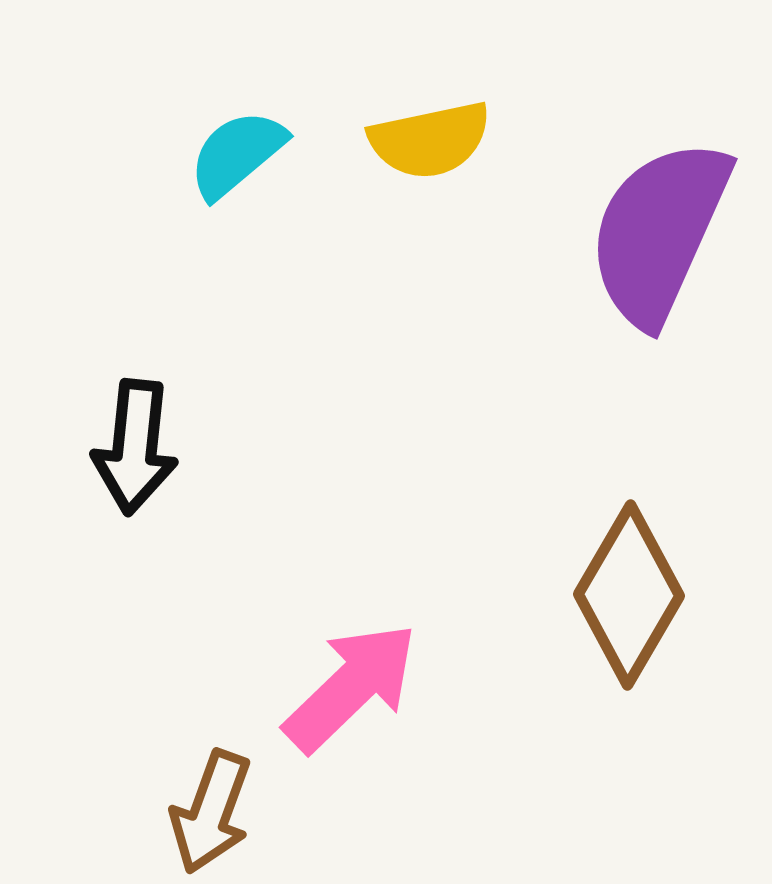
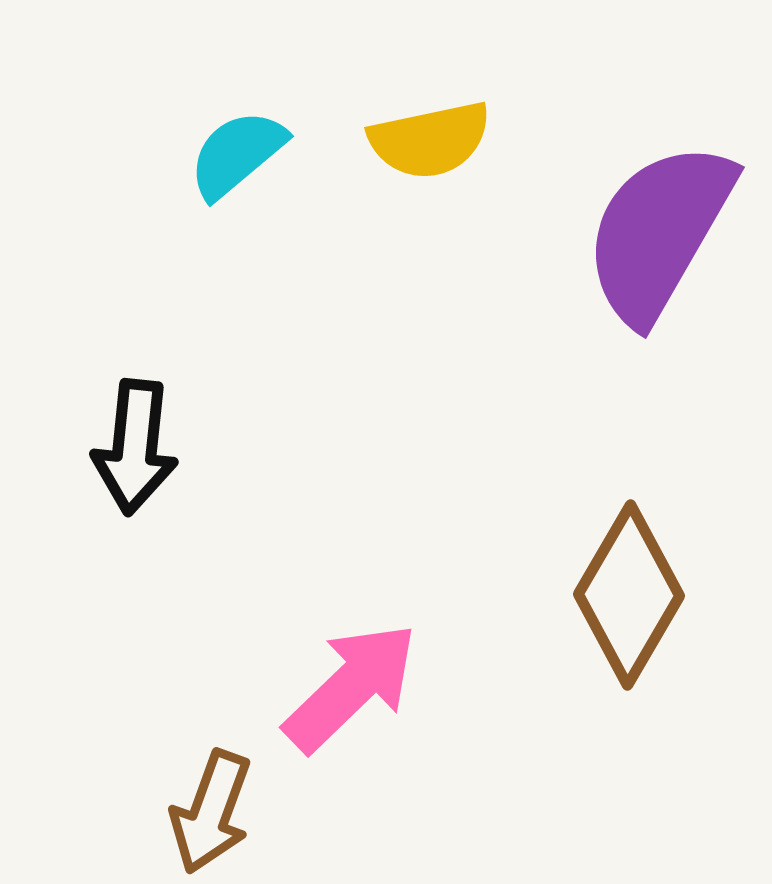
purple semicircle: rotated 6 degrees clockwise
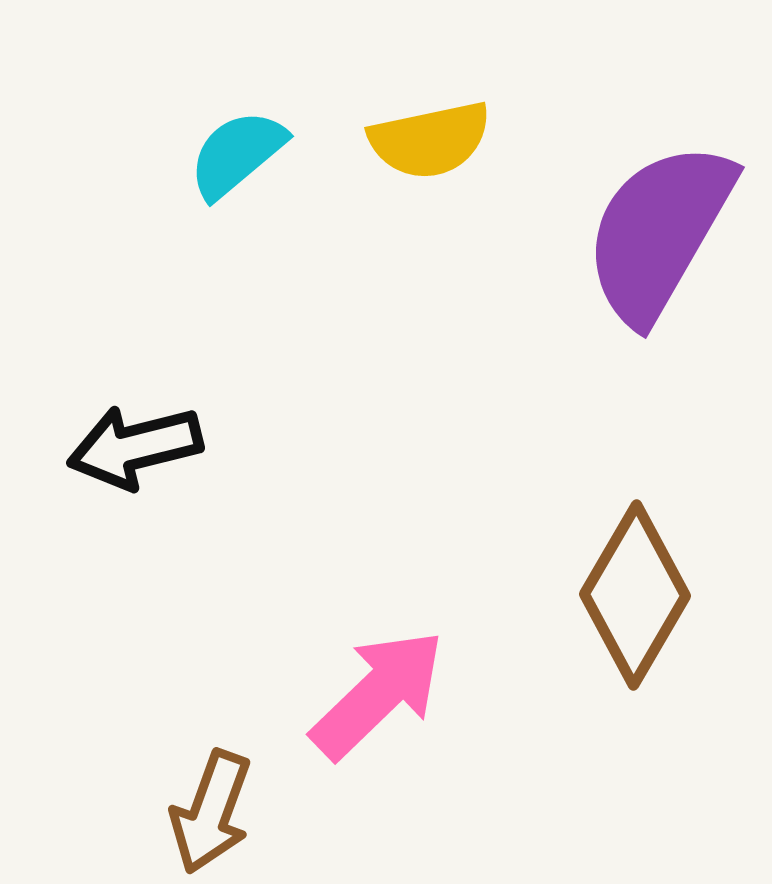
black arrow: rotated 70 degrees clockwise
brown diamond: moved 6 px right
pink arrow: moved 27 px right, 7 px down
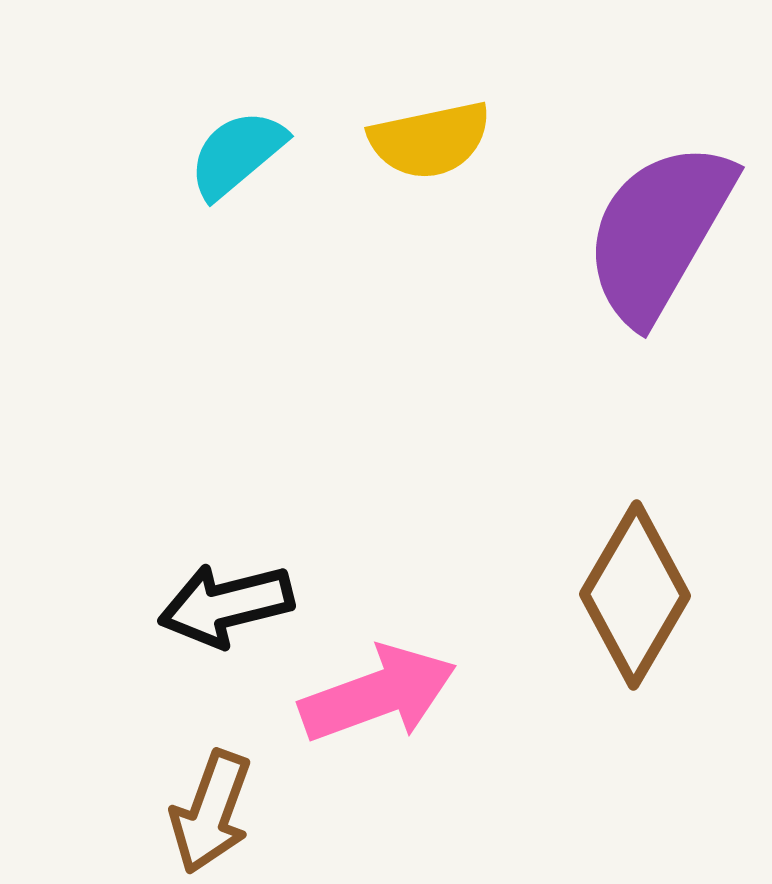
black arrow: moved 91 px right, 158 px down
pink arrow: rotated 24 degrees clockwise
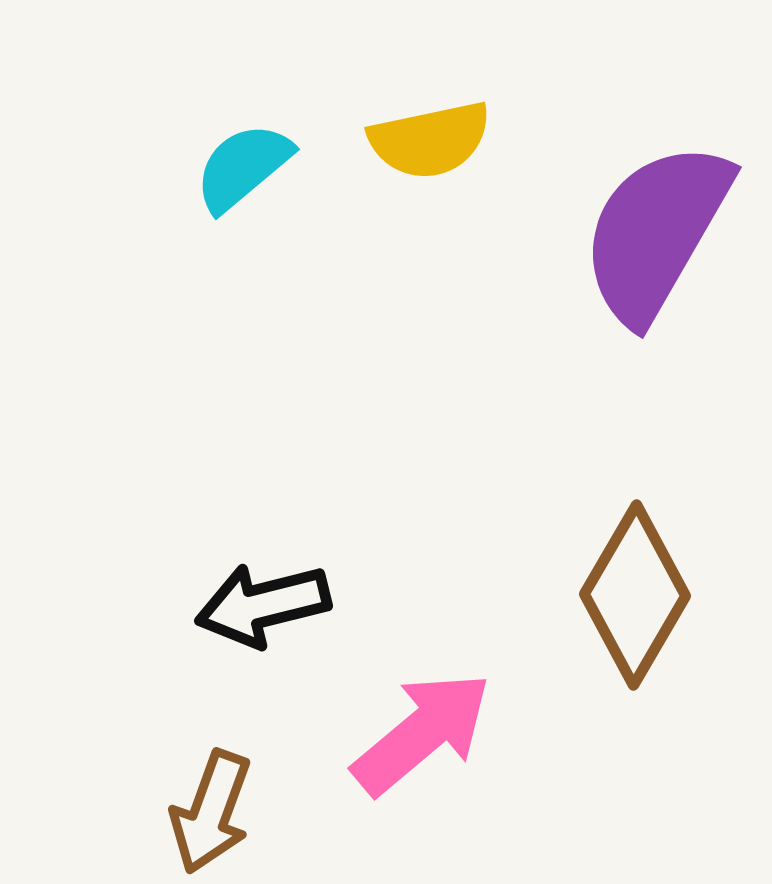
cyan semicircle: moved 6 px right, 13 px down
purple semicircle: moved 3 px left
black arrow: moved 37 px right
pink arrow: moved 44 px right, 39 px down; rotated 20 degrees counterclockwise
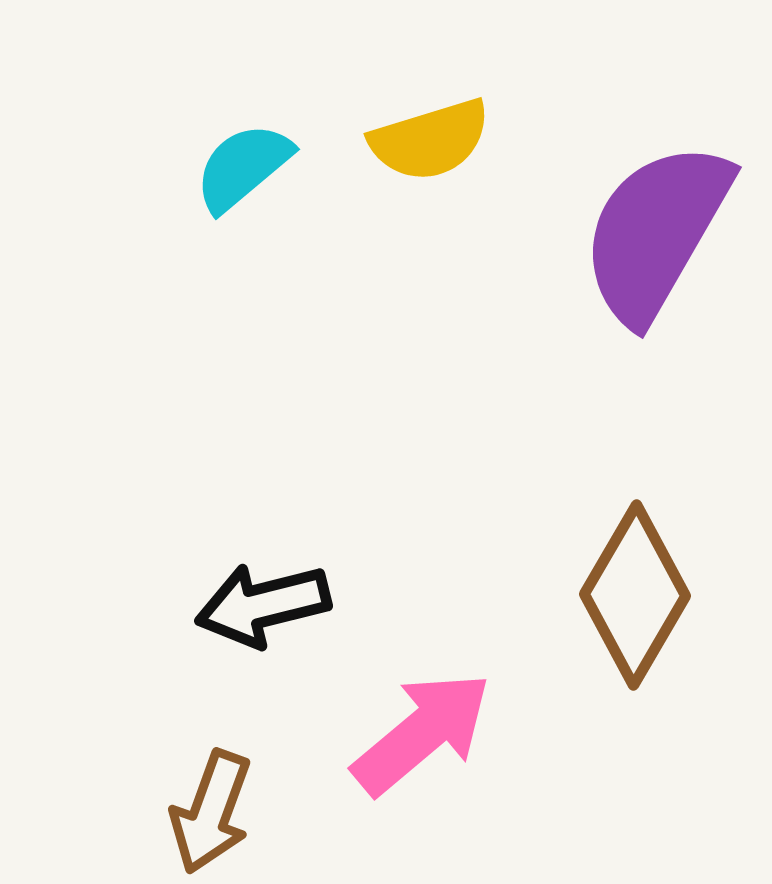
yellow semicircle: rotated 5 degrees counterclockwise
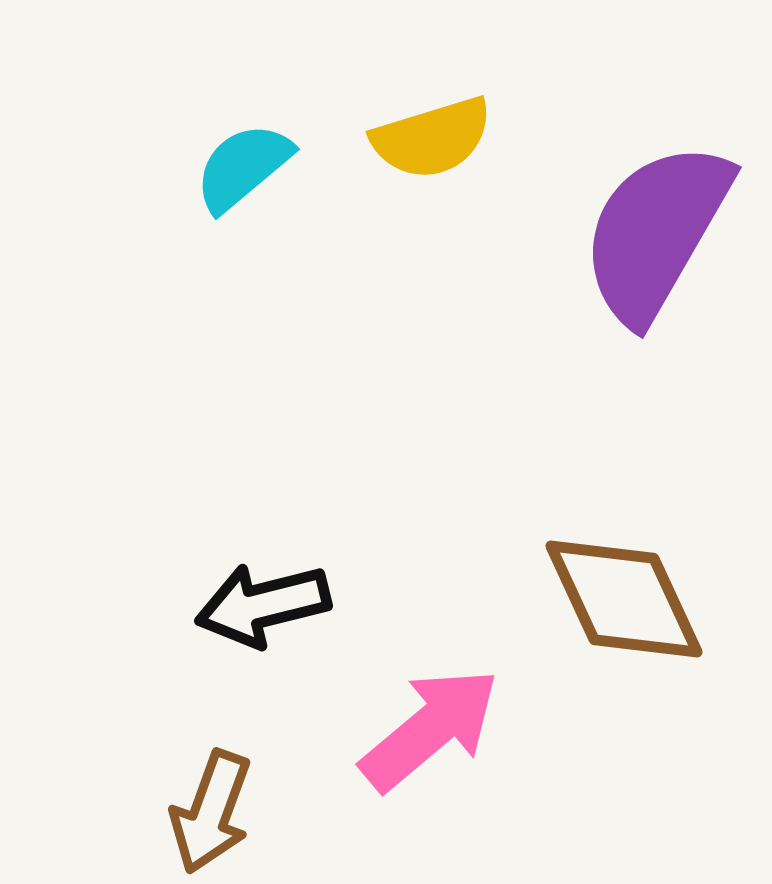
yellow semicircle: moved 2 px right, 2 px up
brown diamond: moved 11 px left, 4 px down; rotated 55 degrees counterclockwise
pink arrow: moved 8 px right, 4 px up
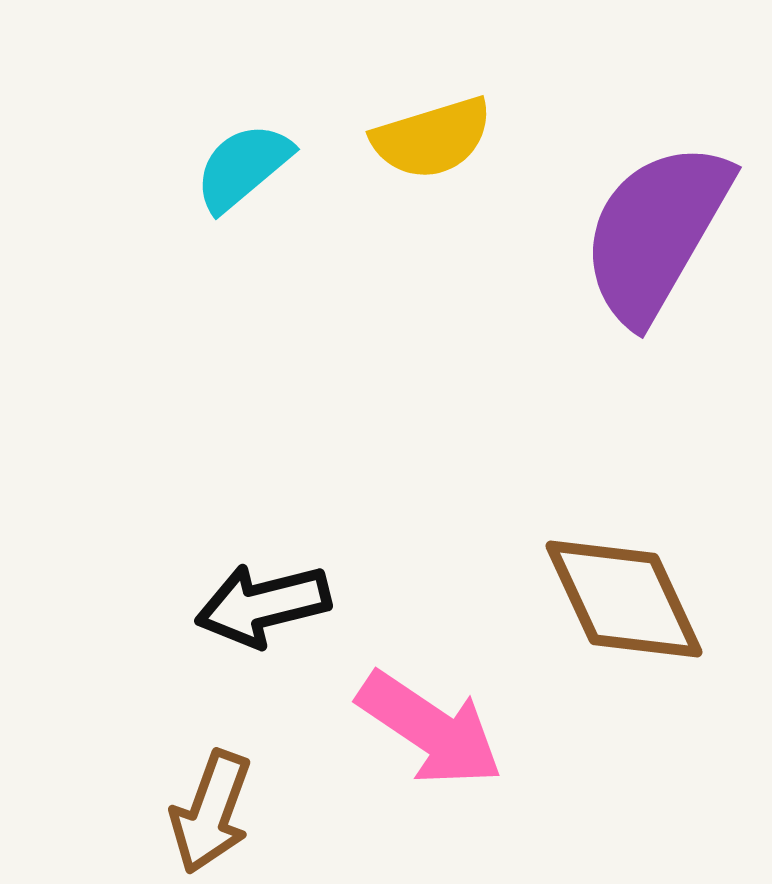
pink arrow: rotated 74 degrees clockwise
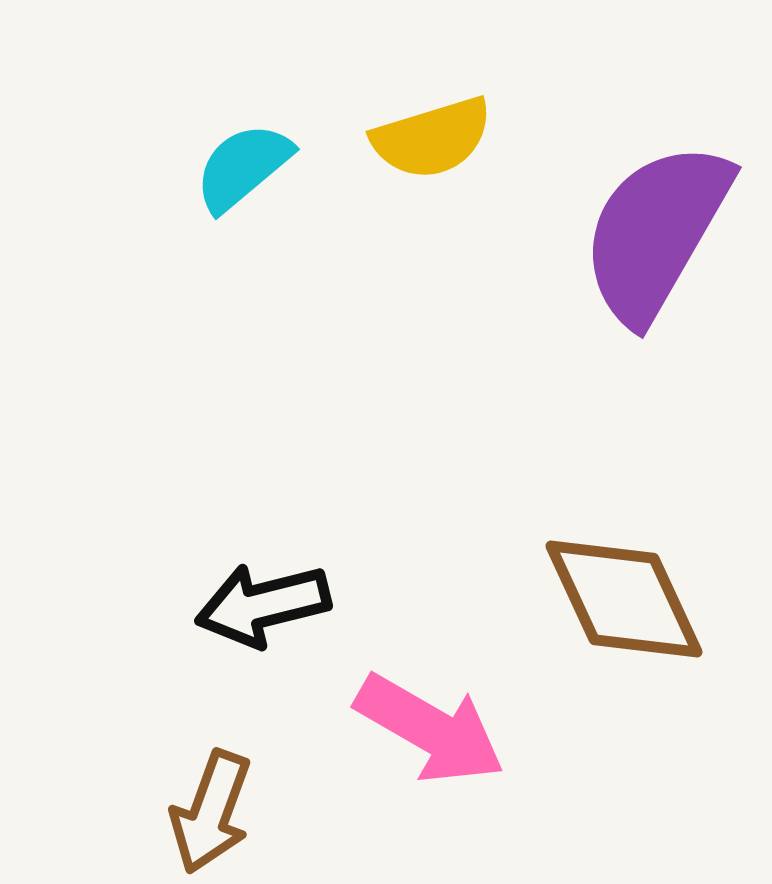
pink arrow: rotated 4 degrees counterclockwise
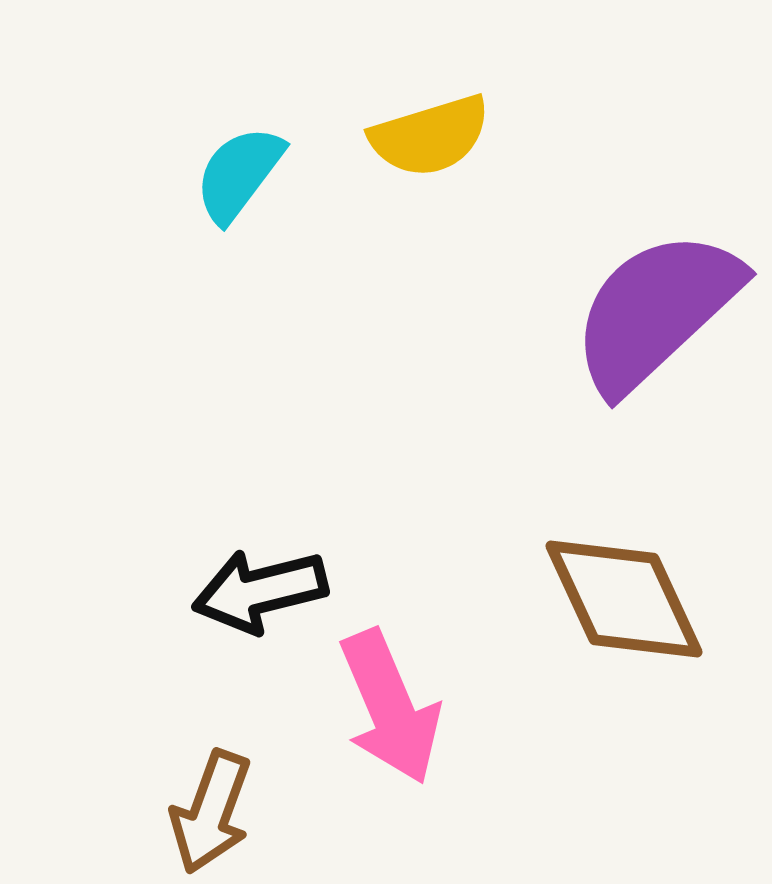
yellow semicircle: moved 2 px left, 2 px up
cyan semicircle: moved 4 px left, 7 px down; rotated 13 degrees counterclockwise
purple semicircle: moved 79 px down; rotated 17 degrees clockwise
black arrow: moved 3 px left, 14 px up
pink arrow: moved 40 px left, 22 px up; rotated 37 degrees clockwise
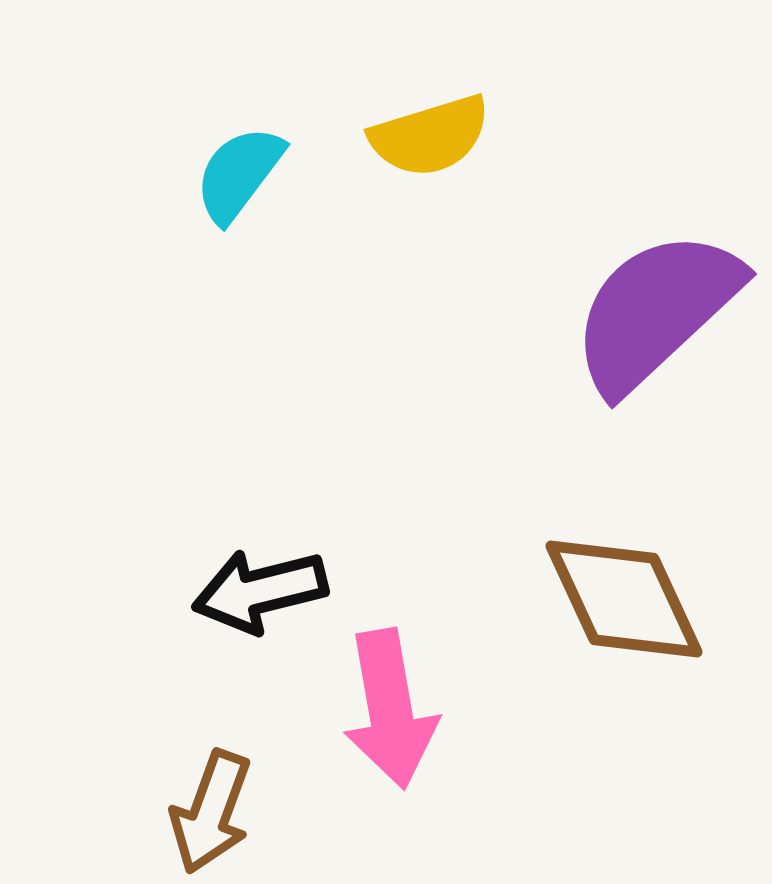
pink arrow: moved 2 px down; rotated 13 degrees clockwise
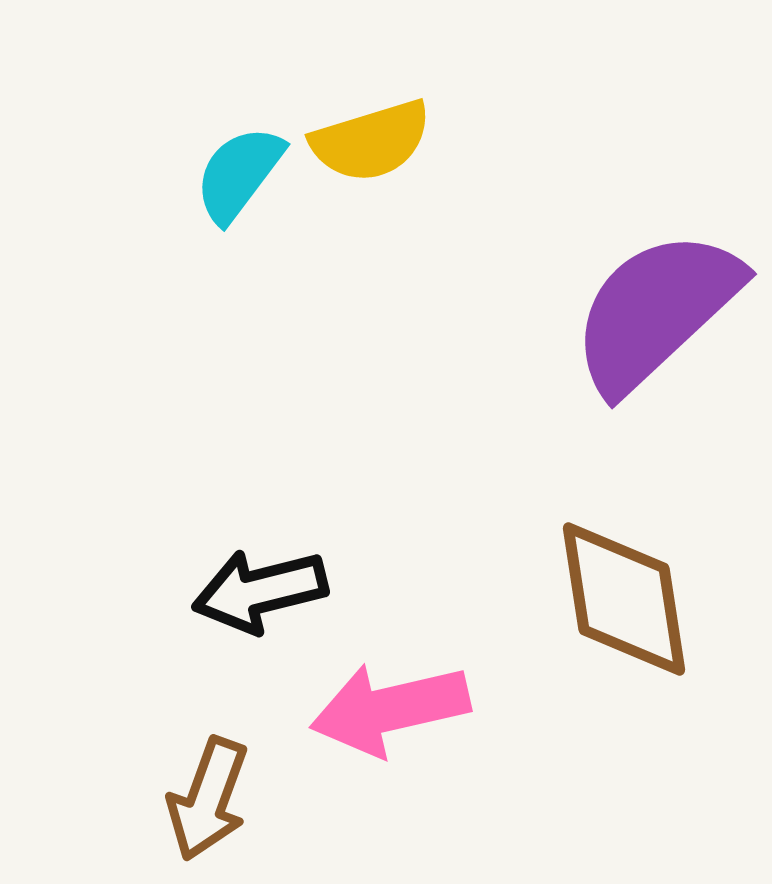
yellow semicircle: moved 59 px left, 5 px down
brown diamond: rotated 16 degrees clockwise
pink arrow: rotated 87 degrees clockwise
brown arrow: moved 3 px left, 13 px up
